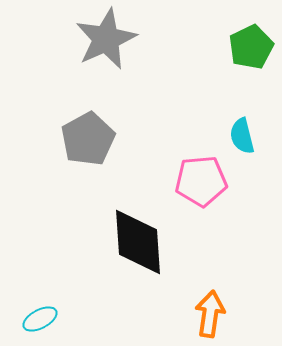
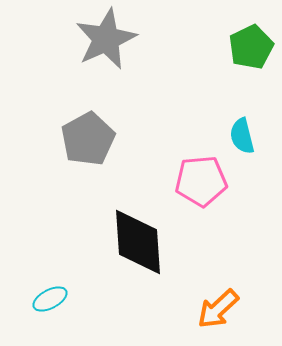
orange arrow: moved 8 px right, 5 px up; rotated 141 degrees counterclockwise
cyan ellipse: moved 10 px right, 20 px up
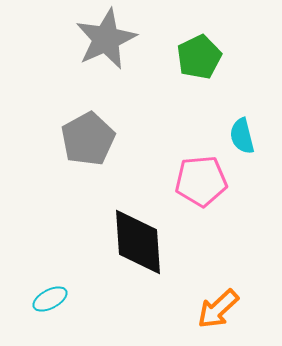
green pentagon: moved 52 px left, 10 px down
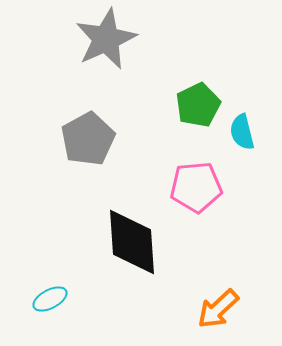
green pentagon: moved 1 px left, 48 px down
cyan semicircle: moved 4 px up
pink pentagon: moved 5 px left, 6 px down
black diamond: moved 6 px left
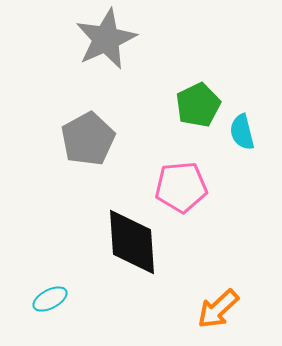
pink pentagon: moved 15 px left
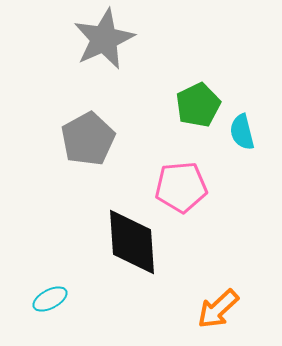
gray star: moved 2 px left
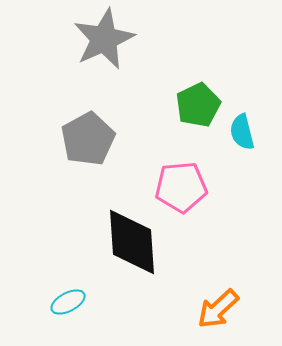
cyan ellipse: moved 18 px right, 3 px down
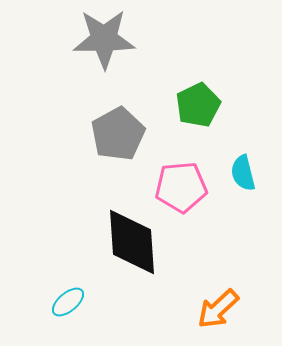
gray star: rotated 24 degrees clockwise
cyan semicircle: moved 1 px right, 41 px down
gray pentagon: moved 30 px right, 5 px up
cyan ellipse: rotated 12 degrees counterclockwise
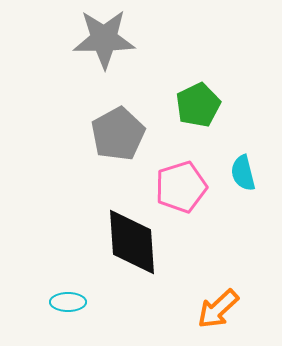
pink pentagon: rotated 12 degrees counterclockwise
cyan ellipse: rotated 40 degrees clockwise
